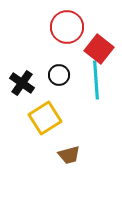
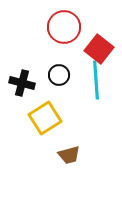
red circle: moved 3 px left
black cross: rotated 20 degrees counterclockwise
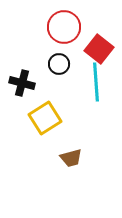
black circle: moved 11 px up
cyan line: moved 2 px down
brown trapezoid: moved 2 px right, 3 px down
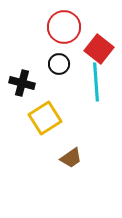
brown trapezoid: rotated 20 degrees counterclockwise
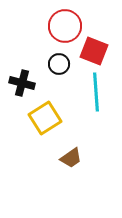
red circle: moved 1 px right, 1 px up
red square: moved 5 px left, 2 px down; rotated 16 degrees counterclockwise
cyan line: moved 10 px down
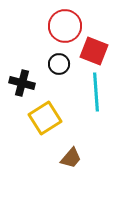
brown trapezoid: rotated 15 degrees counterclockwise
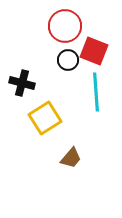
black circle: moved 9 px right, 4 px up
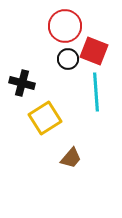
black circle: moved 1 px up
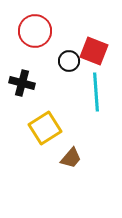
red circle: moved 30 px left, 5 px down
black circle: moved 1 px right, 2 px down
yellow square: moved 10 px down
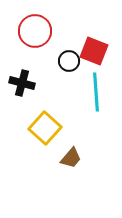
yellow square: rotated 16 degrees counterclockwise
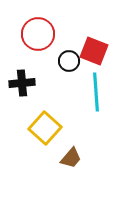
red circle: moved 3 px right, 3 px down
black cross: rotated 20 degrees counterclockwise
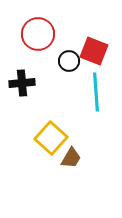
yellow square: moved 6 px right, 10 px down
brown trapezoid: rotated 10 degrees counterclockwise
